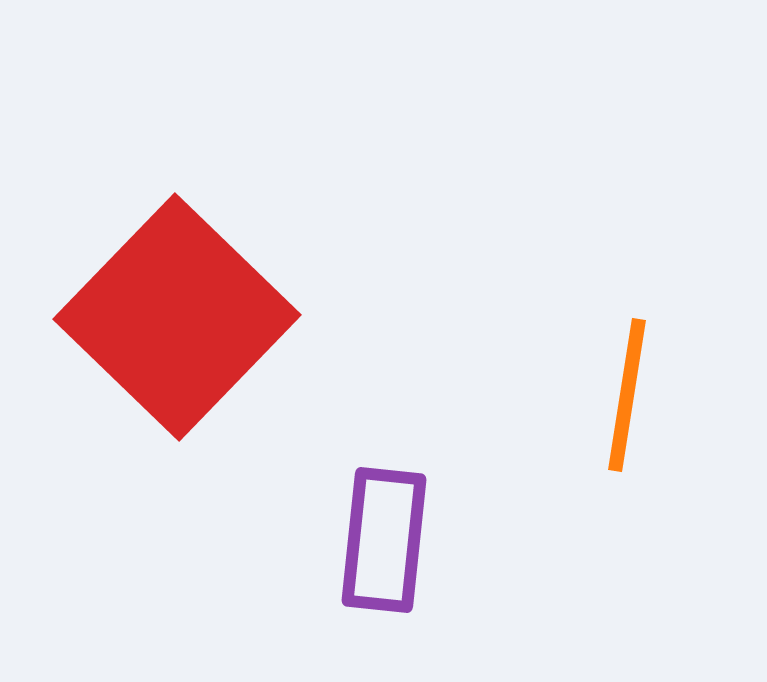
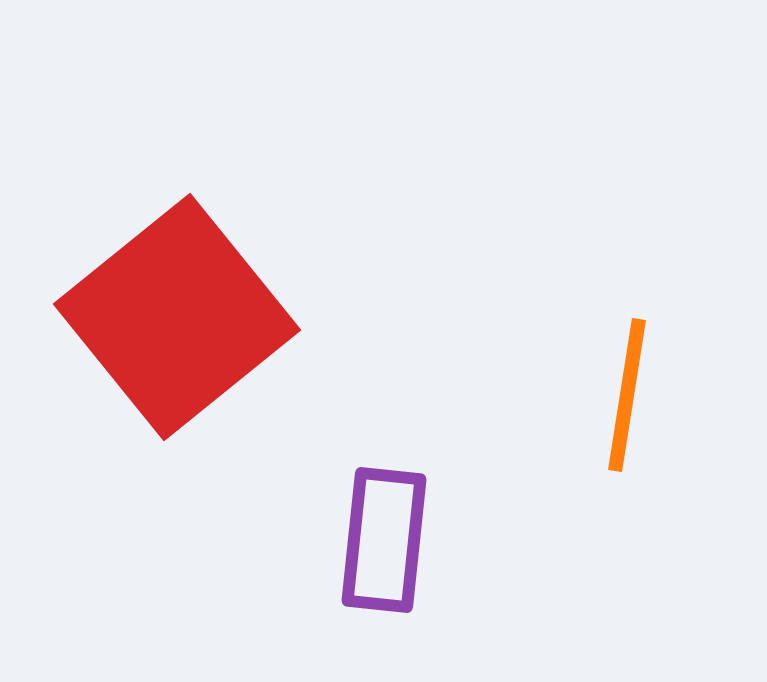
red square: rotated 7 degrees clockwise
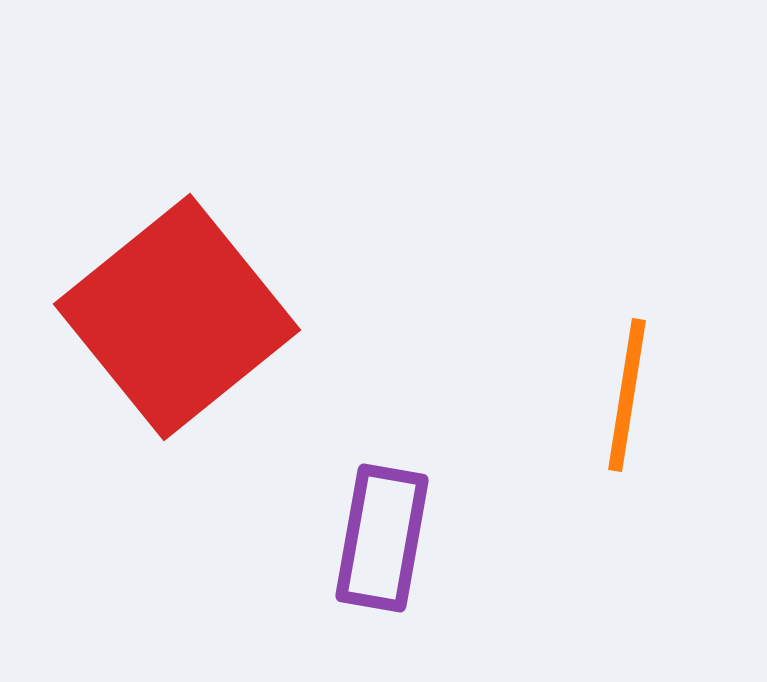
purple rectangle: moved 2 px left, 2 px up; rotated 4 degrees clockwise
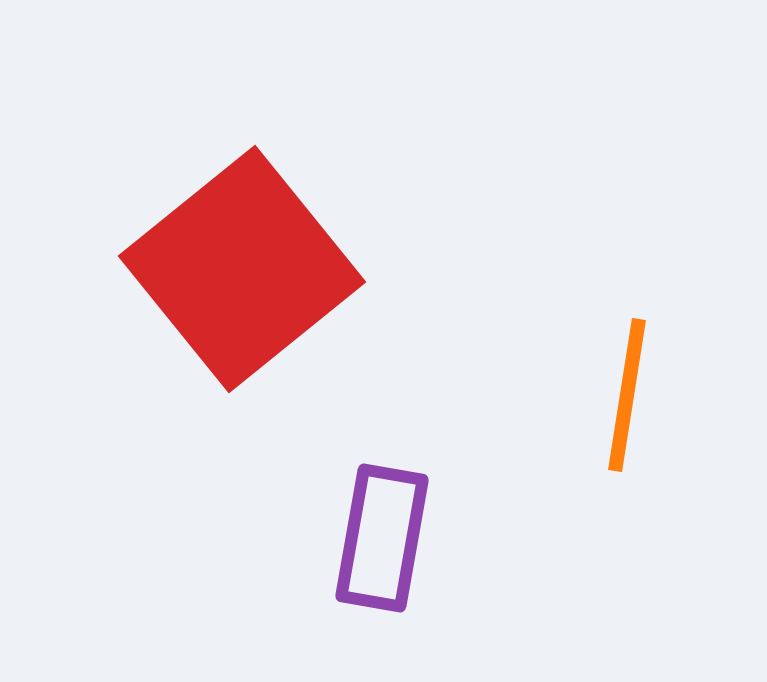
red square: moved 65 px right, 48 px up
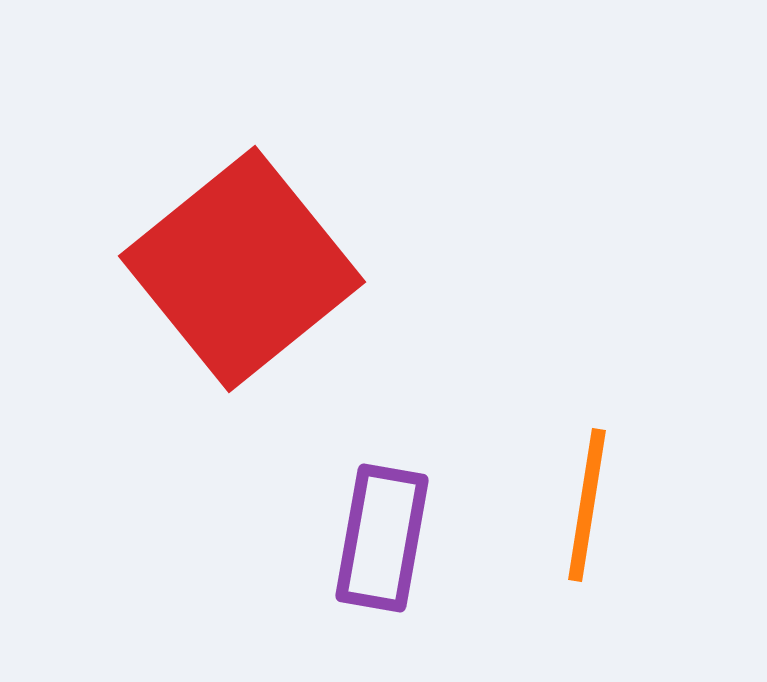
orange line: moved 40 px left, 110 px down
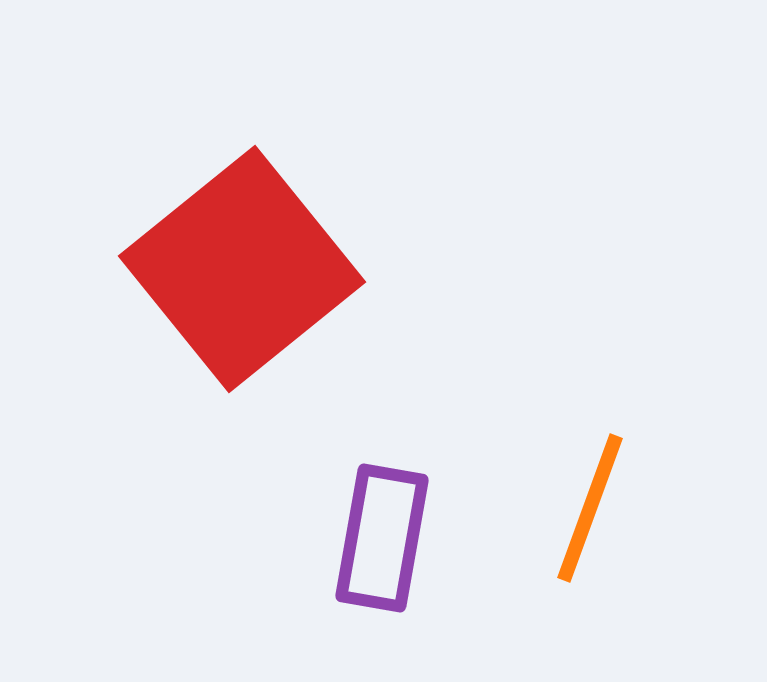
orange line: moved 3 px right, 3 px down; rotated 11 degrees clockwise
